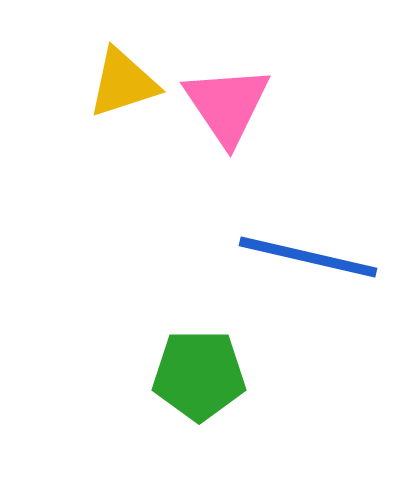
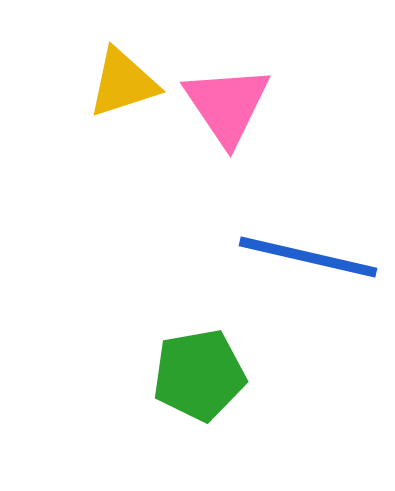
green pentagon: rotated 10 degrees counterclockwise
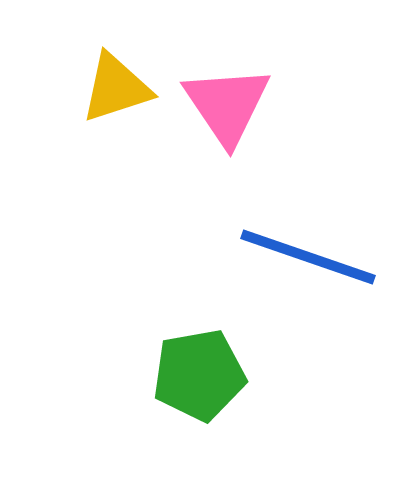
yellow triangle: moved 7 px left, 5 px down
blue line: rotated 6 degrees clockwise
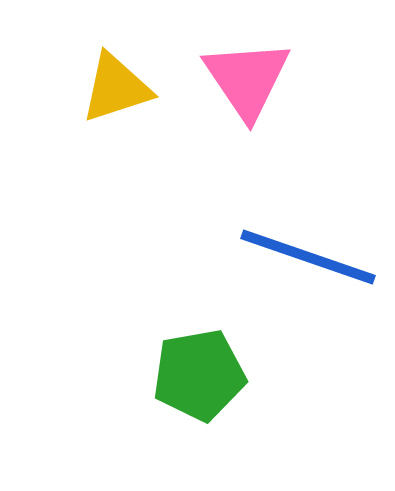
pink triangle: moved 20 px right, 26 px up
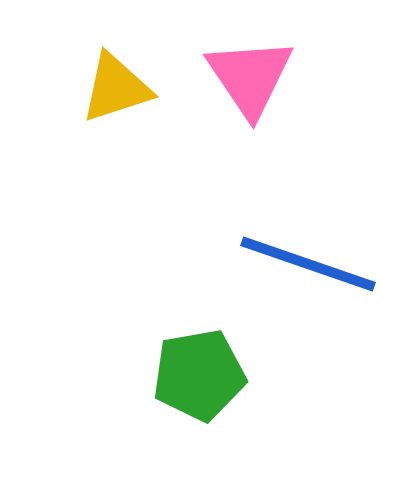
pink triangle: moved 3 px right, 2 px up
blue line: moved 7 px down
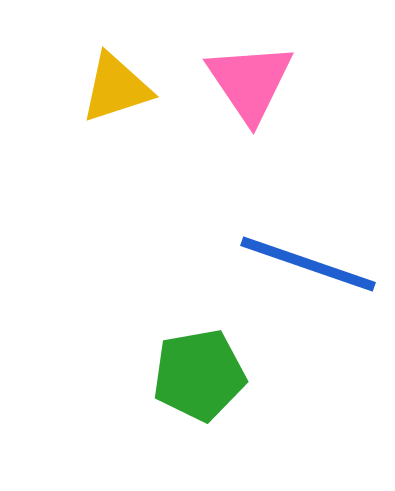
pink triangle: moved 5 px down
